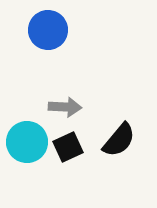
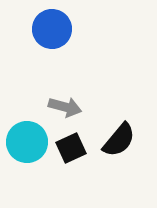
blue circle: moved 4 px right, 1 px up
gray arrow: rotated 12 degrees clockwise
black square: moved 3 px right, 1 px down
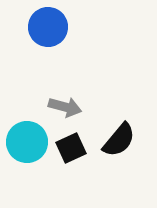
blue circle: moved 4 px left, 2 px up
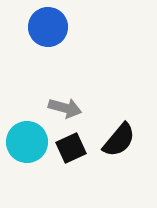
gray arrow: moved 1 px down
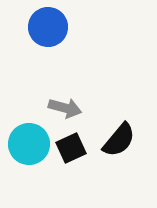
cyan circle: moved 2 px right, 2 px down
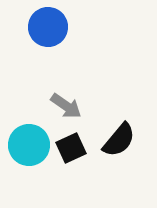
gray arrow: moved 1 px right, 2 px up; rotated 20 degrees clockwise
cyan circle: moved 1 px down
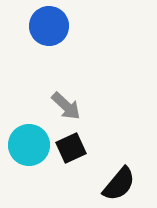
blue circle: moved 1 px right, 1 px up
gray arrow: rotated 8 degrees clockwise
black semicircle: moved 44 px down
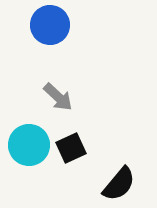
blue circle: moved 1 px right, 1 px up
gray arrow: moved 8 px left, 9 px up
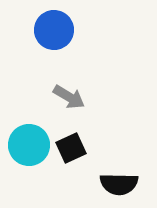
blue circle: moved 4 px right, 5 px down
gray arrow: moved 11 px right; rotated 12 degrees counterclockwise
black semicircle: rotated 51 degrees clockwise
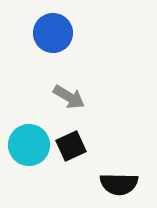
blue circle: moved 1 px left, 3 px down
black square: moved 2 px up
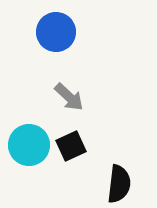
blue circle: moved 3 px right, 1 px up
gray arrow: rotated 12 degrees clockwise
black semicircle: rotated 84 degrees counterclockwise
